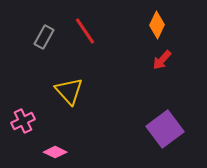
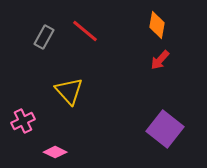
orange diamond: rotated 16 degrees counterclockwise
red line: rotated 16 degrees counterclockwise
red arrow: moved 2 px left
purple square: rotated 15 degrees counterclockwise
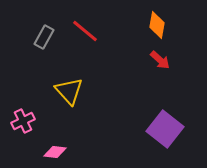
red arrow: rotated 90 degrees counterclockwise
pink diamond: rotated 20 degrees counterclockwise
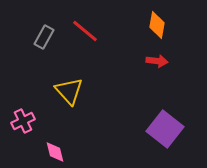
red arrow: moved 3 px left, 1 px down; rotated 35 degrees counterclockwise
pink diamond: rotated 70 degrees clockwise
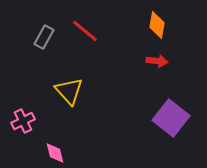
purple square: moved 6 px right, 11 px up
pink diamond: moved 1 px down
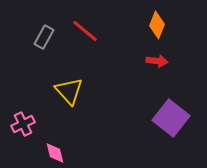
orange diamond: rotated 12 degrees clockwise
pink cross: moved 3 px down
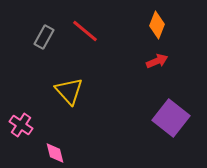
red arrow: rotated 30 degrees counterclockwise
pink cross: moved 2 px left, 1 px down; rotated 30 degrees counterclockwise
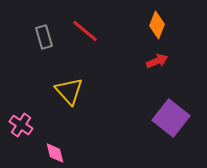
gray rectangle: rotated 45 degrees counterclockwise
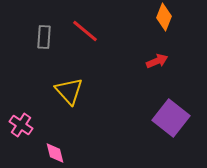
orange diamond: moved 7 px right, 8 px up
gray rectangle: rotated 20 degrees clockwise
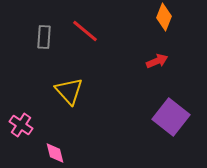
purple square: moved 1 px up
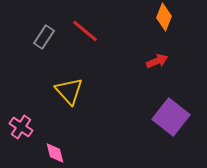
gray rectangle: rotated 30 degrees clockwise
pink cross: moved 2 px down
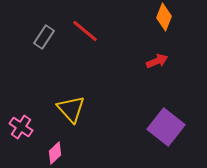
yellow triangle: moved 2 px right, 18 px down
purple square: moved 5 px left, 10 px down
pink diamond: rotated 60 degrees clockwise
